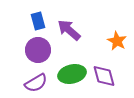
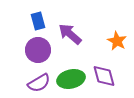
purple arrow: moved 1 px right, 4 px down
green ellipse: moved 1 px left, 5 px down
purple semicircle: moved 3 px right
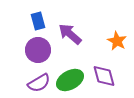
green ellipse: moved 1 px left, 1 px down; rotated 16 degrees counterclockwise
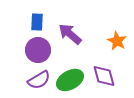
blue rectangle: moved 1 px left, 1 px down; rotated 18 degrees clockwise
purple semicircle: moved 3 px up
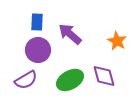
purple semicircle: moved 13 px left
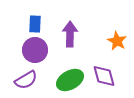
blue rectangle: moved 2 px left, 2 px down
purple arrow: rotated 50 degrees clockwise
purple circle: moved 3 px left
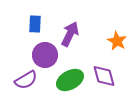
purple arrow: rotated 25 degrees clockwise
purple circle: moved 10 px right, 5 px down
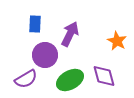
purple semicircle: moved 1 px up
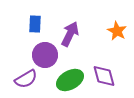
orange star: moved 10 px up
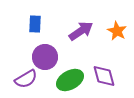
purple arrow: moved 11 px right, 3 px up; rotated 30 degrees clockwise
purple circle: moved 2 px down
